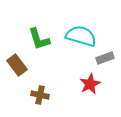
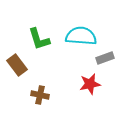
cyan semicircle: rotated 12 degrees counterclockwise
red star: rotated 15 degrees clockwise
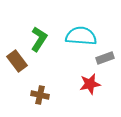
green L-shape: rotated 130 degrees counterclockwise
brown rectangle: moved 4 px up
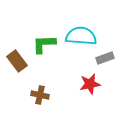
green L-shape: moved 5 px right, 5 px down; rotated 125 degrees counterclockwise
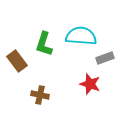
green L-shape: rotated 70 degrees counterclockwise
red star: rotated 30 degrees clockwise
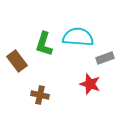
cyan semicircle: moved 3 px left, 1 px down
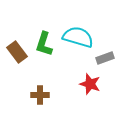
cyan semicircle: rotated 12 degrees clockwise
brown rectangle: moved 9 px up
brown cross: rotated 12 degrees counterclockwise
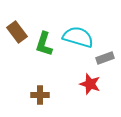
brown rectangle: moved 20 px up
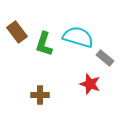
gray rectangle: rotated 60 degrees clockwise
